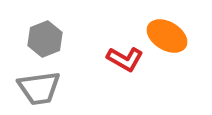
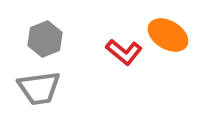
orange ellipse: moved 1 px right, 1 px up
red L-shape: moved 1 px left, 7 px up; rotated 9 degrees clockwise
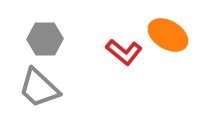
gray hexagon: rotated 20 degrees clockwise
gray trapezoid: rotated 51 degrees clockwise
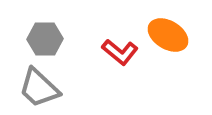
red L-shape: moved 4 px left
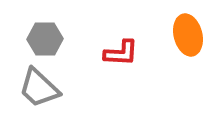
orange ellipse: moved 20 px right; rotated 45 degrees clockwise
red L-shape: moved 1 px right, 1 px down; rotated 36 degrees counterclockwise
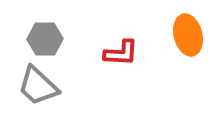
gray trapezoid: moved 1 px left, 2 px up
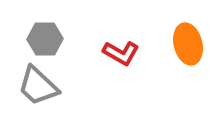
orange ellipse: moved 9 px down
red L-shape: rotated 27 degrees clockwise
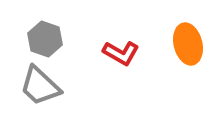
gray hexagon: rotated 20 degrees clockwise
gray trapezoid: moved 2 px right
